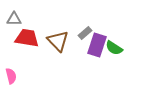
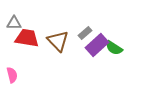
gray triangle: moved 4 px down
purple rectangle: rotated 30 degrees clockwise
pink semicircle: moved 1 px right, 1 px up
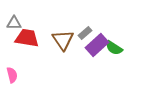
brown triangle: moved 5 px right, 1 px up; rotated 10 degrees clockwise
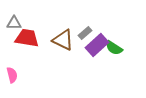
brown triangle: rotated 30 degrees counterclockwise
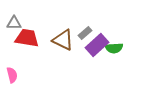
green semicircle: rotated 36 degrees counterclockwise
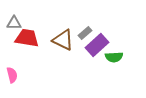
green semicircle: moved 9 px down
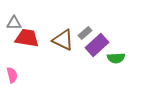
green semicircle: moved 2 px right, 1 px down
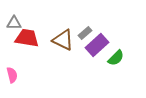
green semicircle: rotated 42 degrees counterclockwise
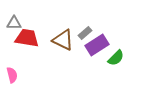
purple rectangle: rotated 10 degrees clockwise
